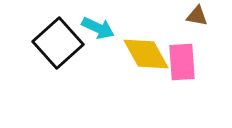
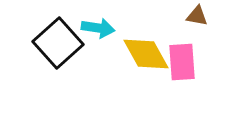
cyan arrow: rotated 16 degrees counterclockwise
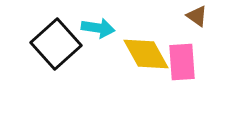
brown triangle: rotated 25 degrees clockwise
black square: moved 2 px left, 1 px down
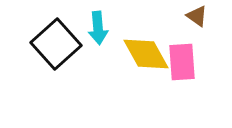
cyan arrow: rotated 76 degrees clockwise
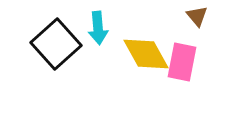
brown triangle: rotated 15 degrees clockwise
pink rectangle: rotated 15 degrees clockwise
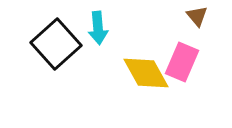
yellow diamond: moved 19 px down
pink rectangle: rotated 12 degrees clockwise
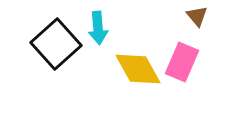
yellow diamond: moved 8 px left, 4 px up
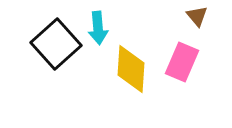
yellow diamond: moved 7 px left; rotated 33 degrees clockwise
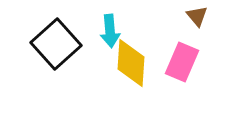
cyan arrow: moved 12 px right, 3 px down
yellow diamond: moved 6 px up
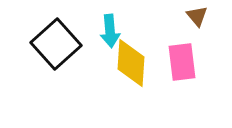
pink rectangle: rotated 30 degrees counterclockwise
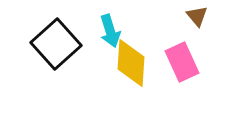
cyan arrow: rotated 12 degrees counterclockwise
pink rectangle: rotated 18 degrees counterclockwise
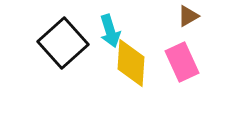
brown triangle: moved 9 px left; rotated 40 degrees clockwise
black square: moved 7 px right, 1 px up
